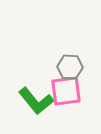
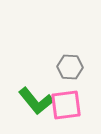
pink square: moved 14 px down
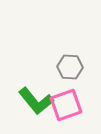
pink square: rotated 12 degrees counterclockwise
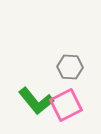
pink square: rotated 8 degrees counterclockwise
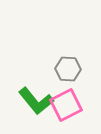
gray hexagon: moved 2 px left, 2 px down
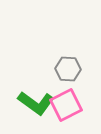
green L-shape: moved 2 px down; rotated 15 degrees counterclockwise
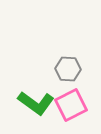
pink square: moved 5 px right
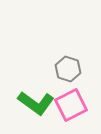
gray hexagon: rotated 15 degrees clockwise
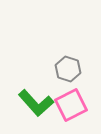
green L-shape: rotated 12 degrees clockwise
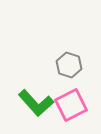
gray hexagon: moved 1 px right, 4 px up
